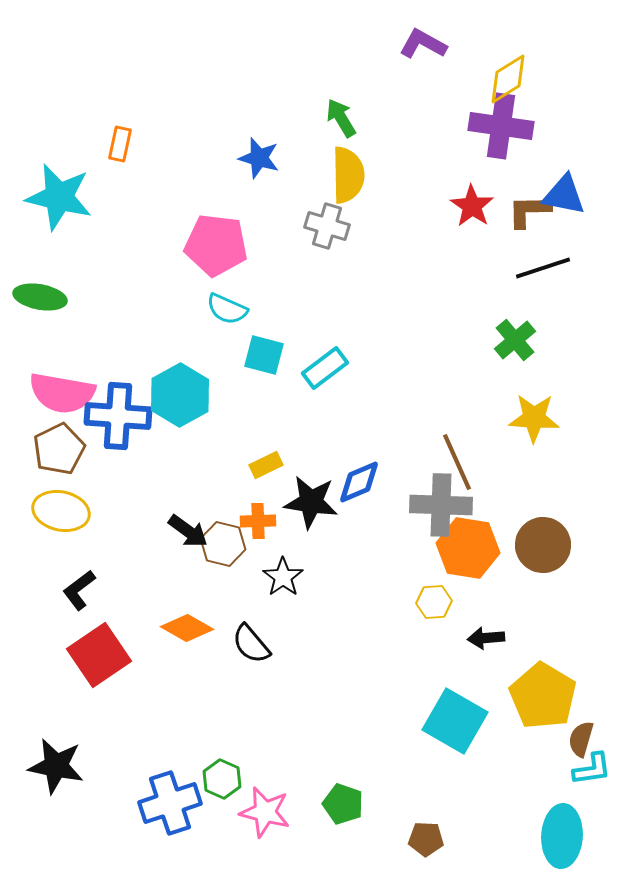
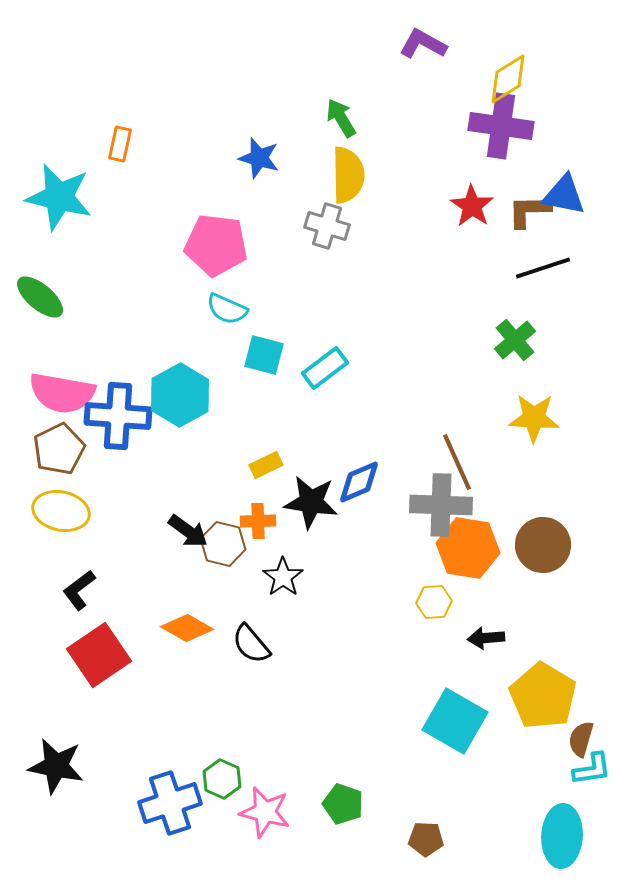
green ellipse at (40, 297): rotated 30 degrees clockwise
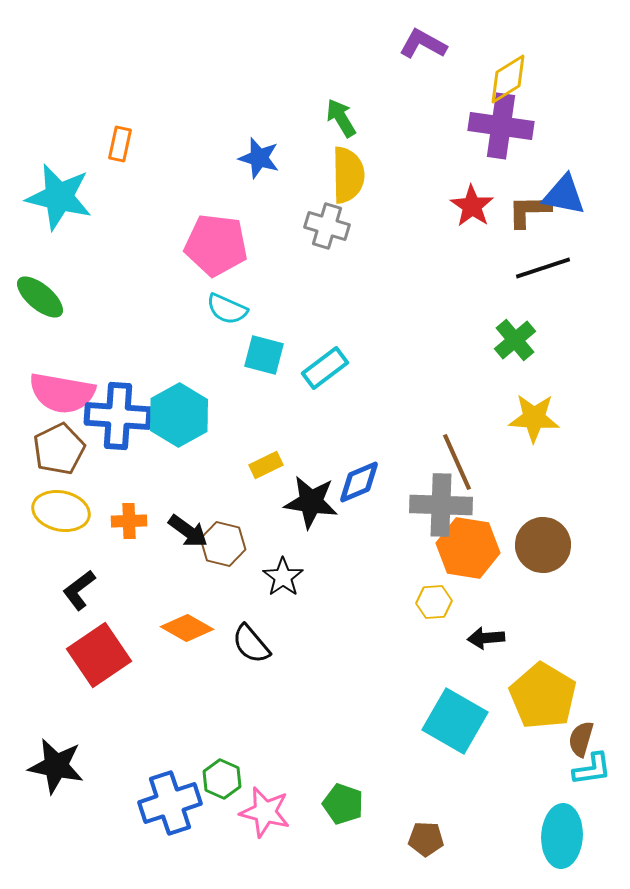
cyan hexagon at (180, 395): moved 1 px left, 20 px down
orange cross at (258, 521): moved 129 px left
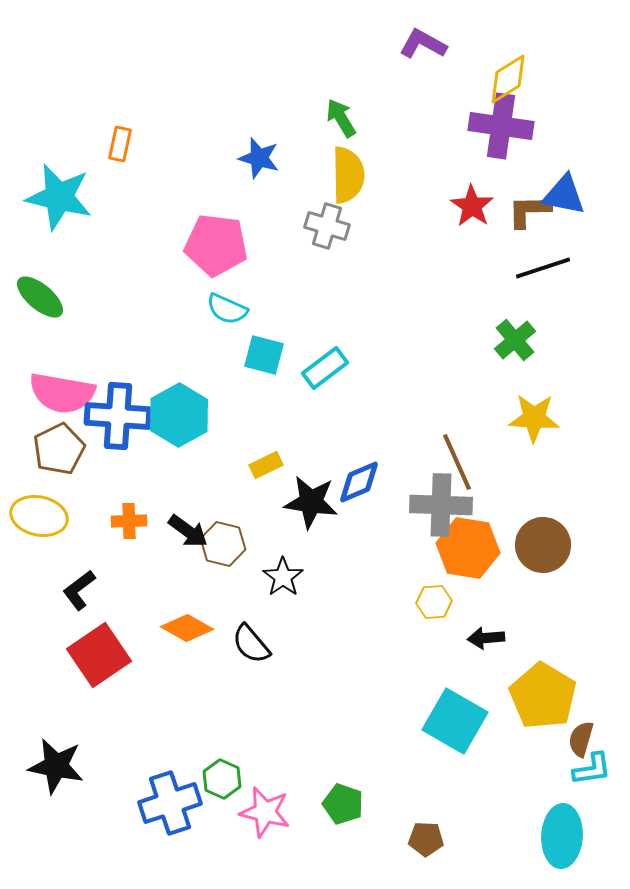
yellow ellipse at (61, 511): moved 22 px left, 5 px down
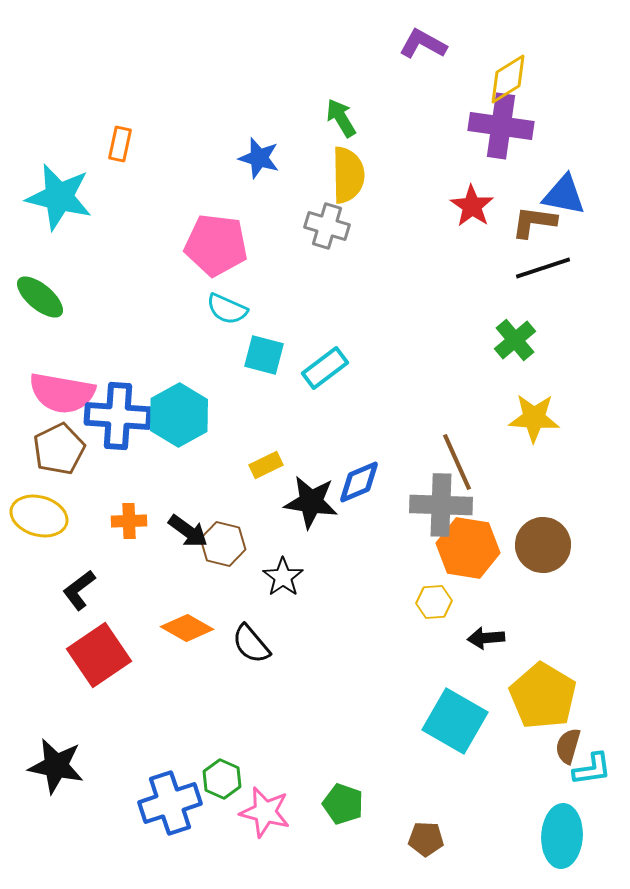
brown L-shape at (529, 211): moved 5 px right, 11 px down; rotated 9 degrees clockwise
yellow ellipse at (39, 516): rotated 4 degrees clockwise
brown semicircle at (581, 739): moved 13 px left, 7 px down
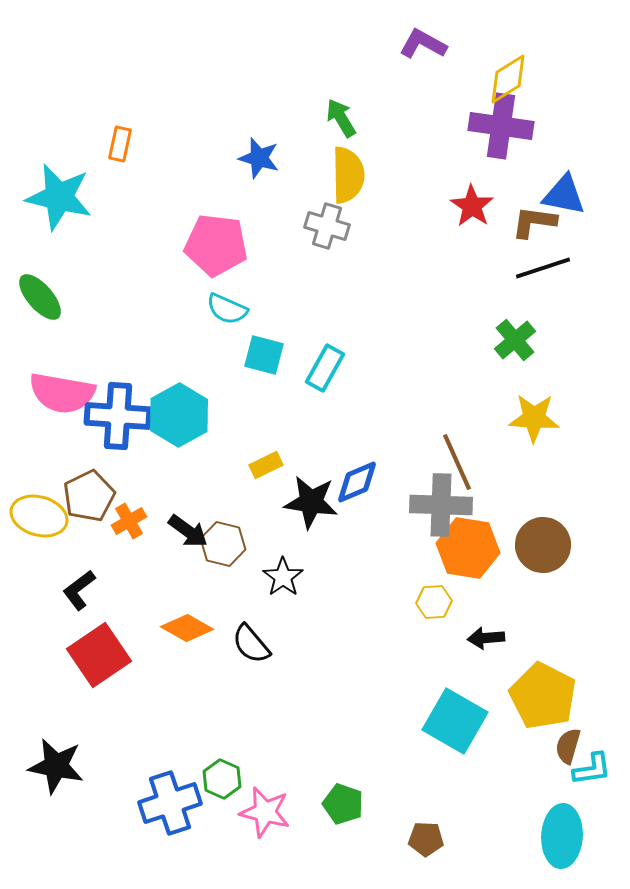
green ellipse at (40, 297): rotated 9 degrees clockwise
cyan rectangle at (325, 368): rotated 24 degrees counterclockwise
brown pentagon at (59, 449): moved 30 px right, 47 px down
blue diamond at (359, 482): moved 2 px left
orange cross at (129, 521): rotated 28 degrees counterclockwise
yellow pentagon at (543, 696): rotated 4 degrees counterclockwise
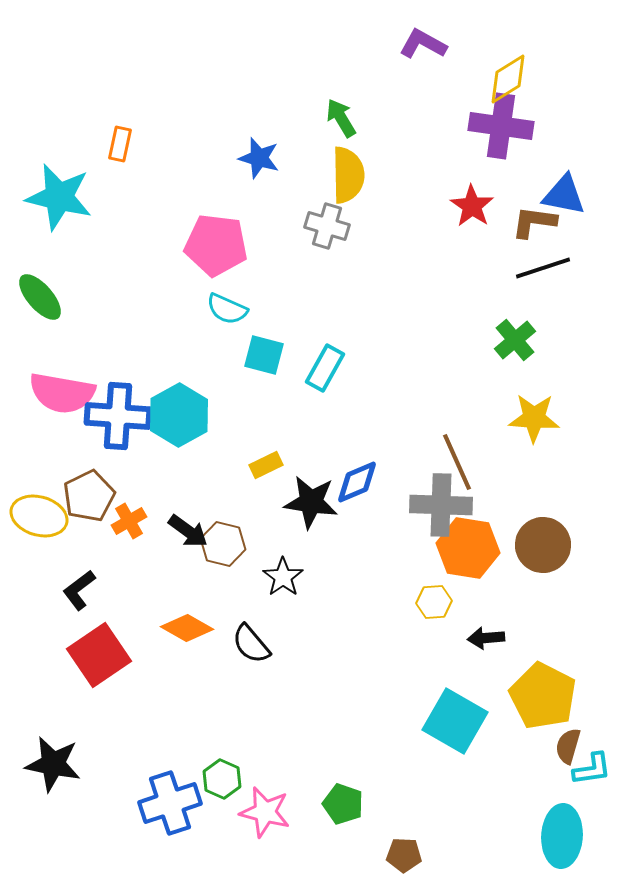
black star at (56, 766): moved 3 px left, 2 px up
brown pentagon at (426, 839): moved 22 px left, 16 px down
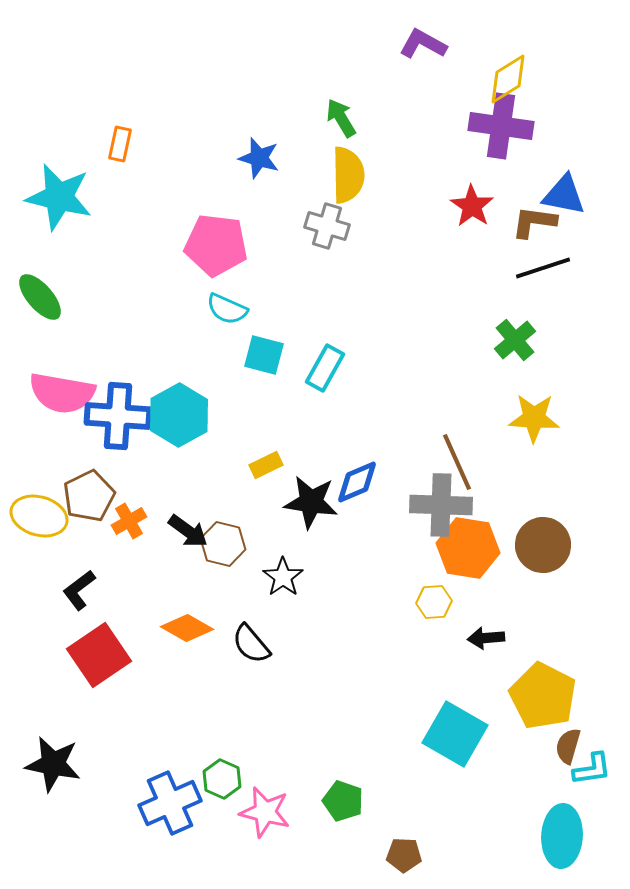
cyan square at (455, 721): moved 13 px down
blue cross at (170, 803): rotated 6 degrees counterclockwise
green pentagon at (343, 804): moved 3 px up
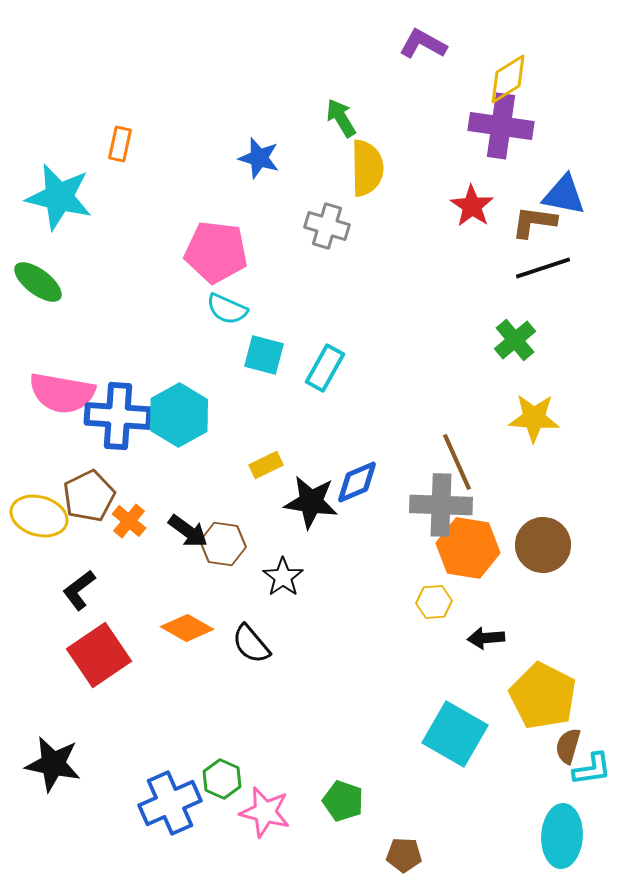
yellow semicircle at (348, 175): moved 19 px right, 7 px up
pink pentagon at (216, 245): moved 7 px down
green ellipse at (40, 297): moved 2 px left, 15 px up; rotated 12 degrees counterclockwise
orange cross at (129, 521): rotated 20 degrees counterclockwise
brown hexagon at (223, 544): rotated 6 degrees counterclockwise
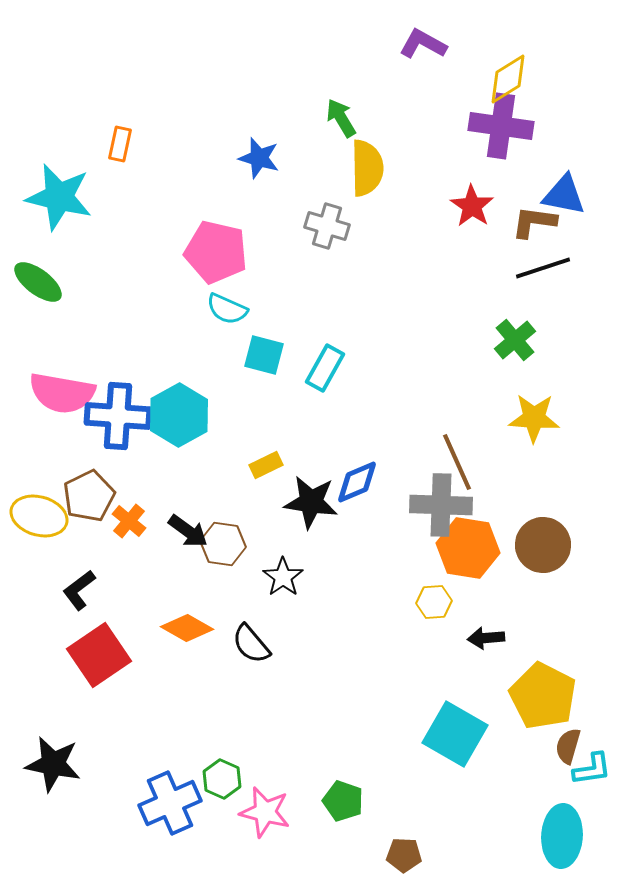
pink pentagon at (216, 252): rotated 6 degrees clockwise
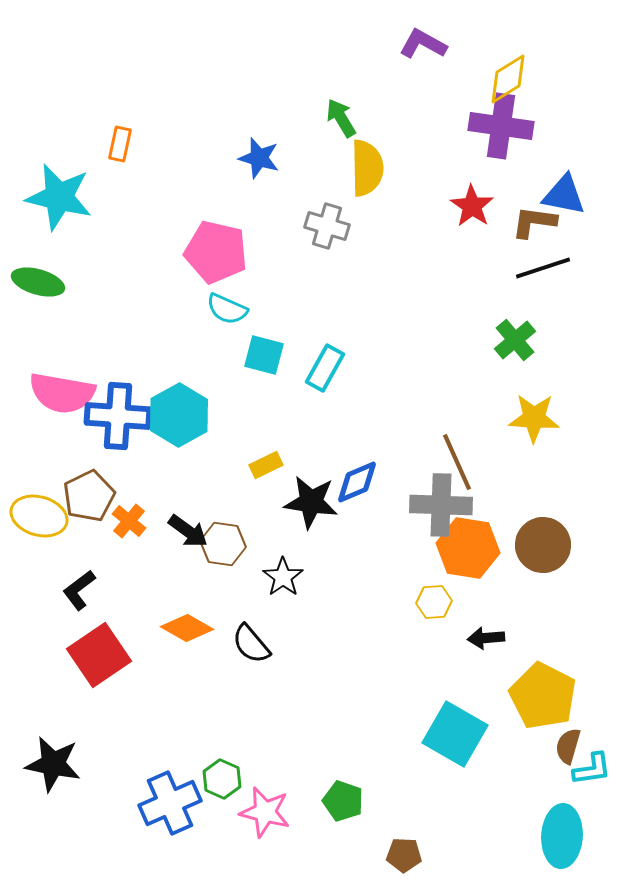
green ellipse at (38, 282): rotated 21 degrees counterclockwise
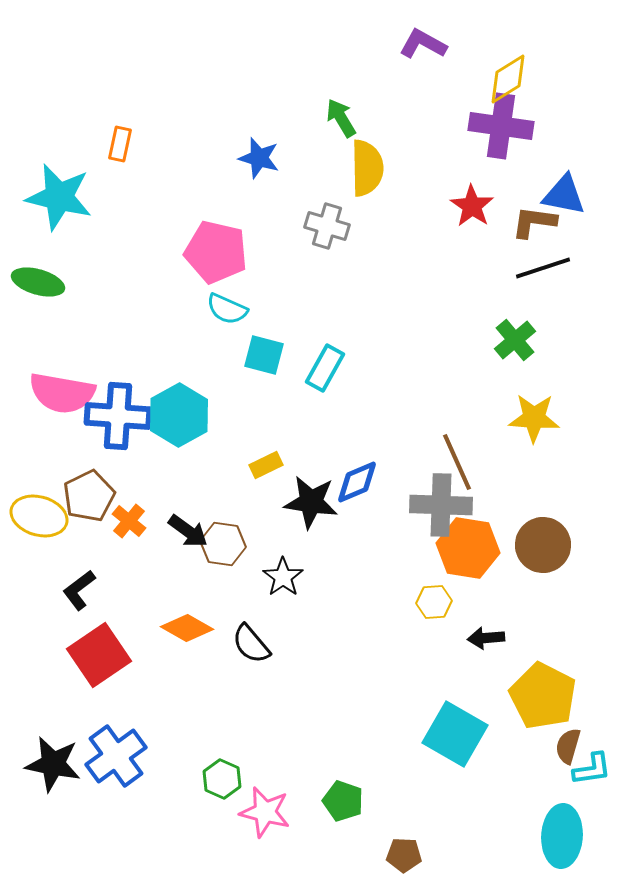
blue cross at (170, 803): moved 54 px left, 47 px up; rotated 12 degrees counterclockwise
